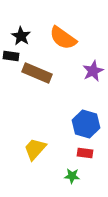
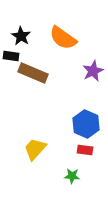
brown rectangle: moved 4 px left
blue hexagon: rotated 8 degrees clockwise
red rectangle: moved 3 px up
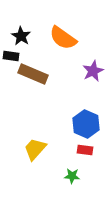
brown rectangle: moved 1 px down
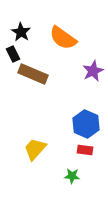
black star: moved 4 px up
black rectangle: moved 2 px right, 2 px up; rotated 56 degrees clockwise
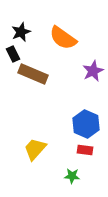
black star: rotated 18 degrees clockwise
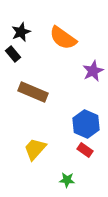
black rectangle: rotated 14 degrees counterclockwise
brown rectangle: moved 18 px down
red rectangle: rotated 28 degrees clockwise
green star: moved 5 px left, 4 px down
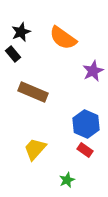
green star: rotated 28 degrees counterclockwise
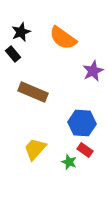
blue hexagon: moved 4 px left, 1 px up; rotated 20 degrees counterclockwise
green star: moved 2 px right, 18 px up; rotated 28 degrees counterclockwise
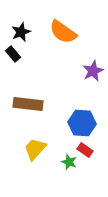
orange semicircle: moved 6 px up
brown rectangle: moved 5 px left, 12 px down; rotated 16 degrees counterclockwise
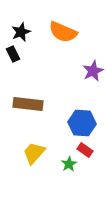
orange semicircle: rotated 12 degrees counterclockwise
black rectangle: rotated 14 degrees clockwise
yellow trapezoid: moved 1 px left, 4 px down
green star: moved 2 px down; rotated 21 degrees clockwise
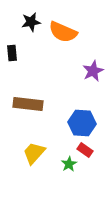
black star: moved 10 px right, 10 px up; rotated 12 degrees clockwise
black rectangle: moved 1 px left, 1 px up; rotated 21 degrees clockwise
